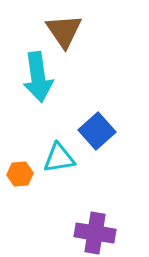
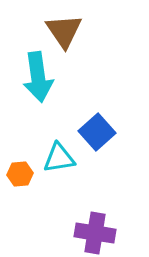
blue square: moved 1 px down
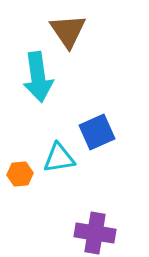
brown triangle: moved 4 px right
blue square: rotated 18 degrees clockwise
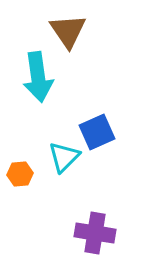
cyan triangle: moved 5 px right, 1 px up; rotated 36 degrees counterclockwise
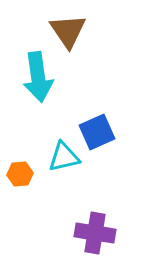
cyan triangle: rotated 32 degrees clockwise
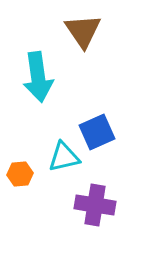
brown triangle: moved 15 px right
purple cross: moved 28 px up
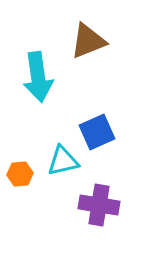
brown triangle: moved 5 px right, 10 px down; rotated 42 degrees clockwise
cyan triangle: moved 1 px left, 4 px down
purple cross: moved 4 px right
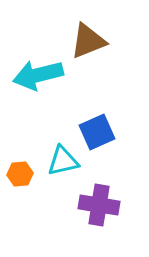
cyan arrow: moved 2 px up; rotated 84 degrees clockwise
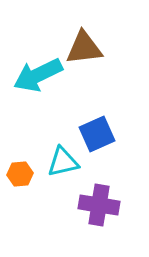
brown triangle: moved 4 px left, 7 px down; rotated 15 degrees clockwise
cyan arrow: rotated 12 degrees counterclockwise
blue square: moved 2 px down
cyan triangle: moved 1 px down
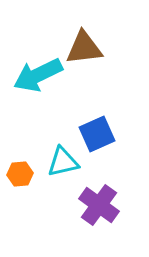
purple cross: rotated 27 degrees clockwise
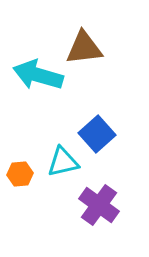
cyan arrow: rotated 42 degrees clockwise
blue square: rotated 18 degrees counterclockwise
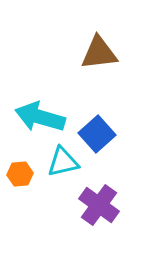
brown triangle: moved 15 px right, 5 px down
cyan arrow: moved 2 px right, 42 px down
